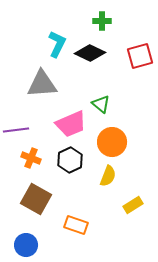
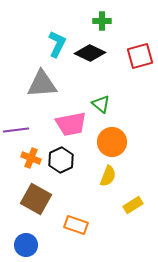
pink trapezoid: rotated 12 degrees clockwise
black hexagon: moved 9 px left
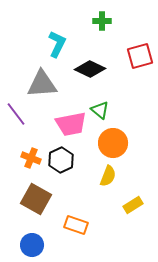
black diamond: moved 16 px down
green triangle: moved 1 px left, 6 px down
purple line: moved 16 px up; rotated 60 degrees clockwise
orange circle: moved 1 px right, 1 px down
blue circle: moved 6 px right
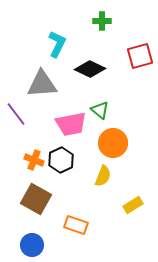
orange cross: moved 3 px right, 2 px down
yellow semicircle: moved 5 px left
